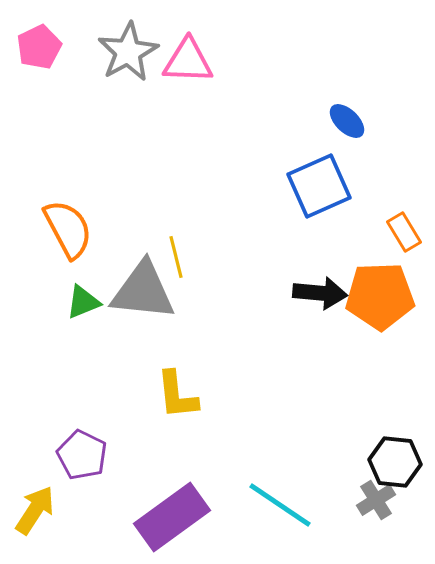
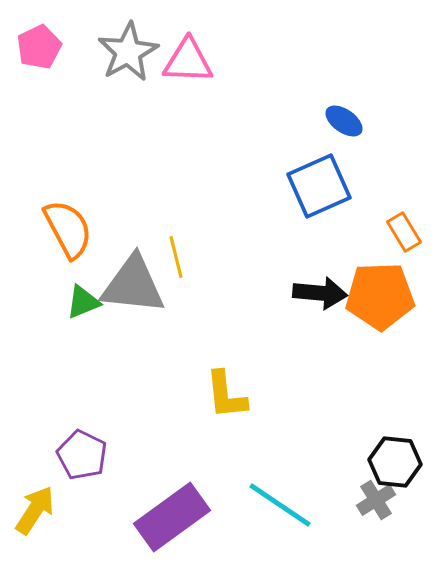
blue ellipse: moved 3 px left; rotated 9 degrees counterclockwise
gray triangle: moved 10 px left, 6 px up
yellow L-shape: moved 49 px right
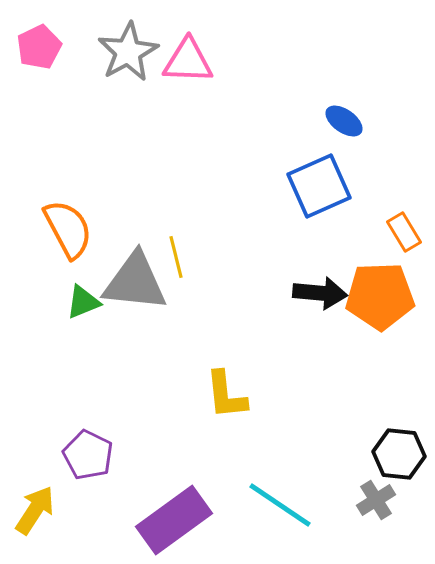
gray triangle: moved 2 px right, 3 px up
purple pentagon: moved 6 px right
black hexagon: moved 4 px right, 8 px up
purple rectangle: moved 2 px right, 3 px down
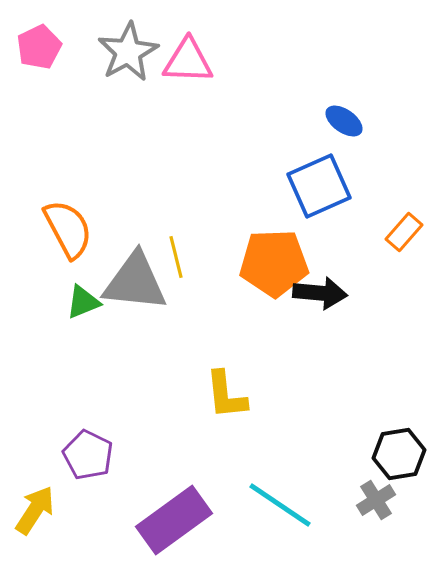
orange rectangle: rotated 72 degrees clockwise
orange pentagon: moved 106 px left, 33 px up
black hexagon: rotated 15 degrees counterclockwise
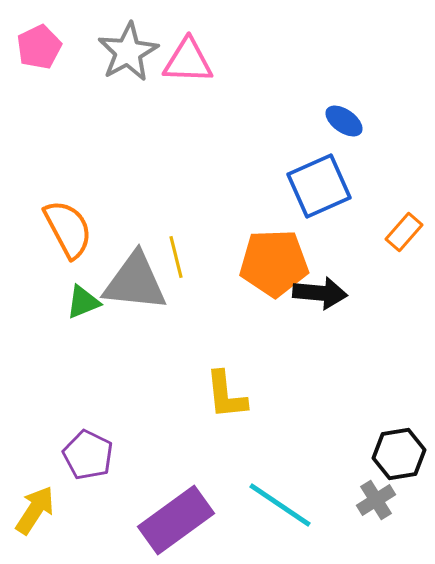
purple rectangle: moved 2 px right
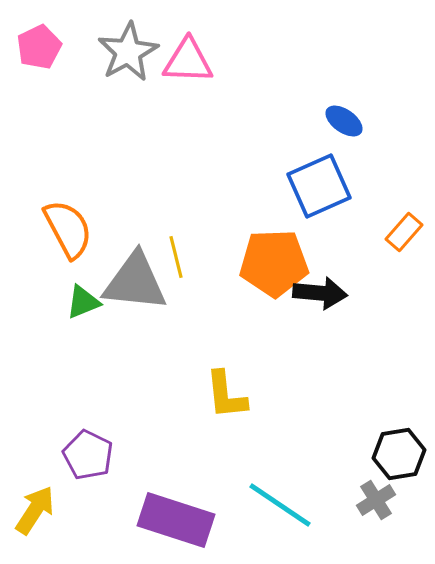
purple rectangle: rotated 54 degrees clockwise
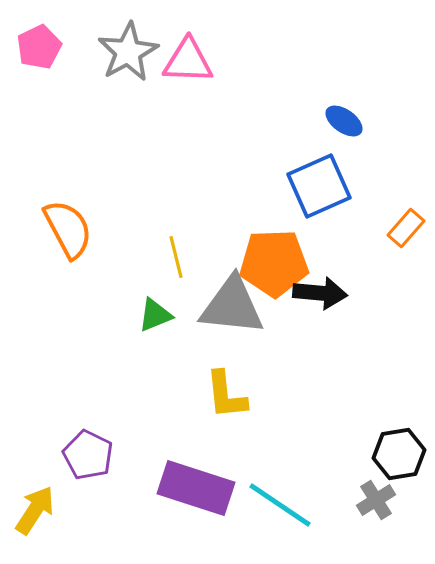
orange rectangle: moved 2 px right, 4 px up
gray triangle: moved 97 px right, 24 px down
green triangle: moved 72 px right, 13 px down
purple rectangle: moved 20 px right, 32 px up
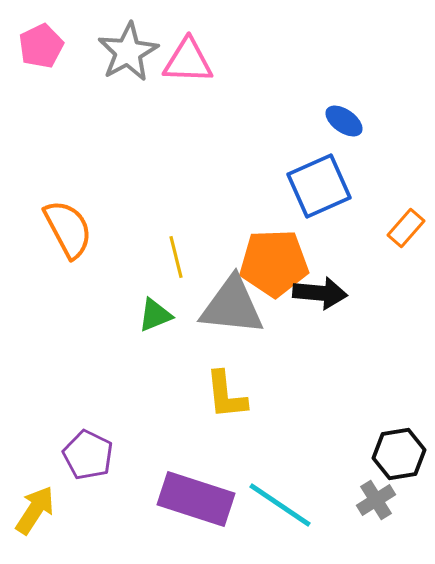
pink pentagon: moved 2 px right, 1 px up
purple rectangle: moved 11 px down
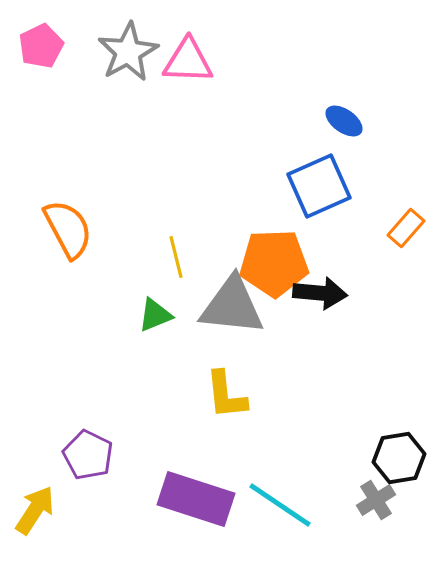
black hexagon: moved 4 px down
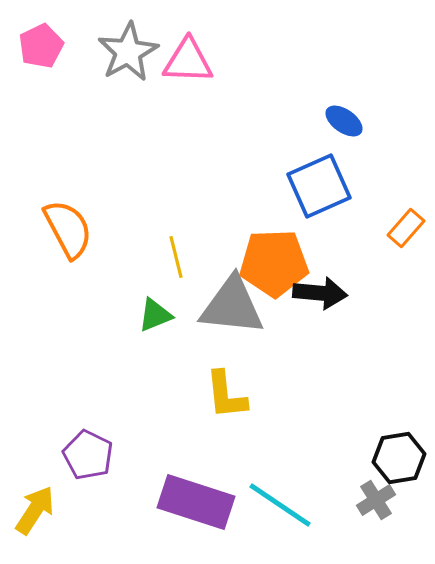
purple rectangle: moved 3 px down
